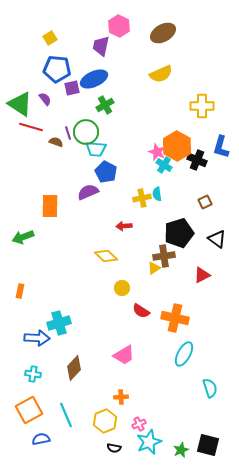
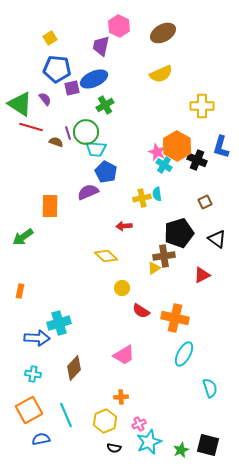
green arrow at (23, 237): rotated 15 degrees counterclockwise
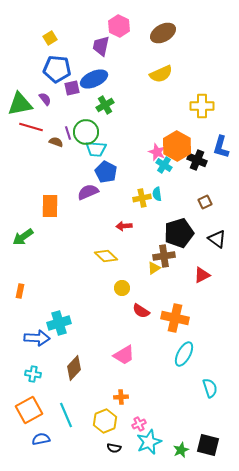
green triangle at (20, 104): rotated 44 degrees counterclockwise
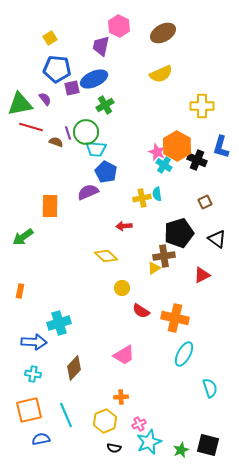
blue arrow at (37, 338): moved 3 px left, 4 px down
orange square at (29, 410): rotated 16 degrees clockwise
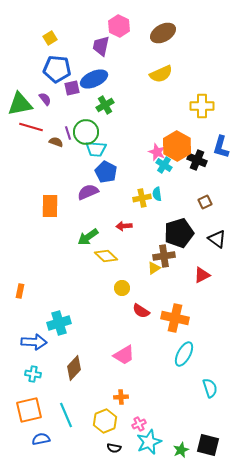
green arrow at (23, 237): moved 65 px right
